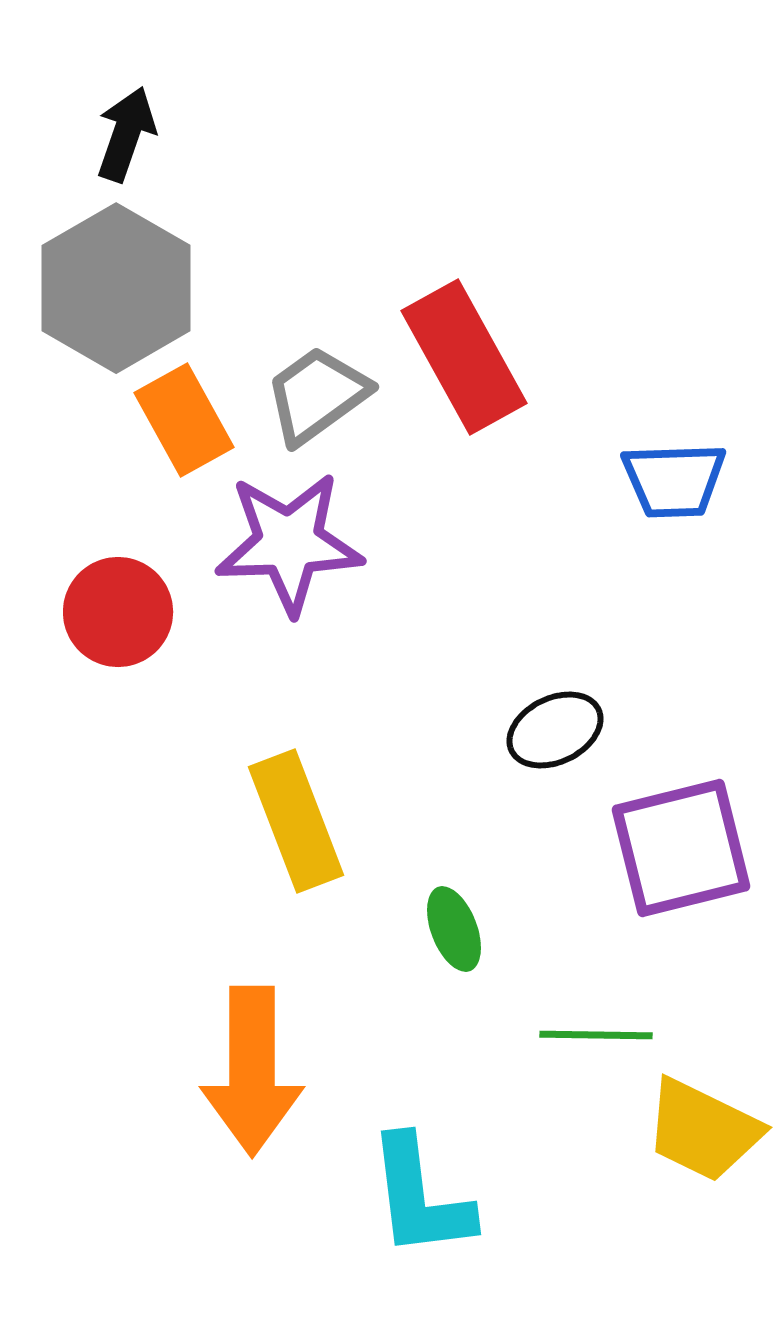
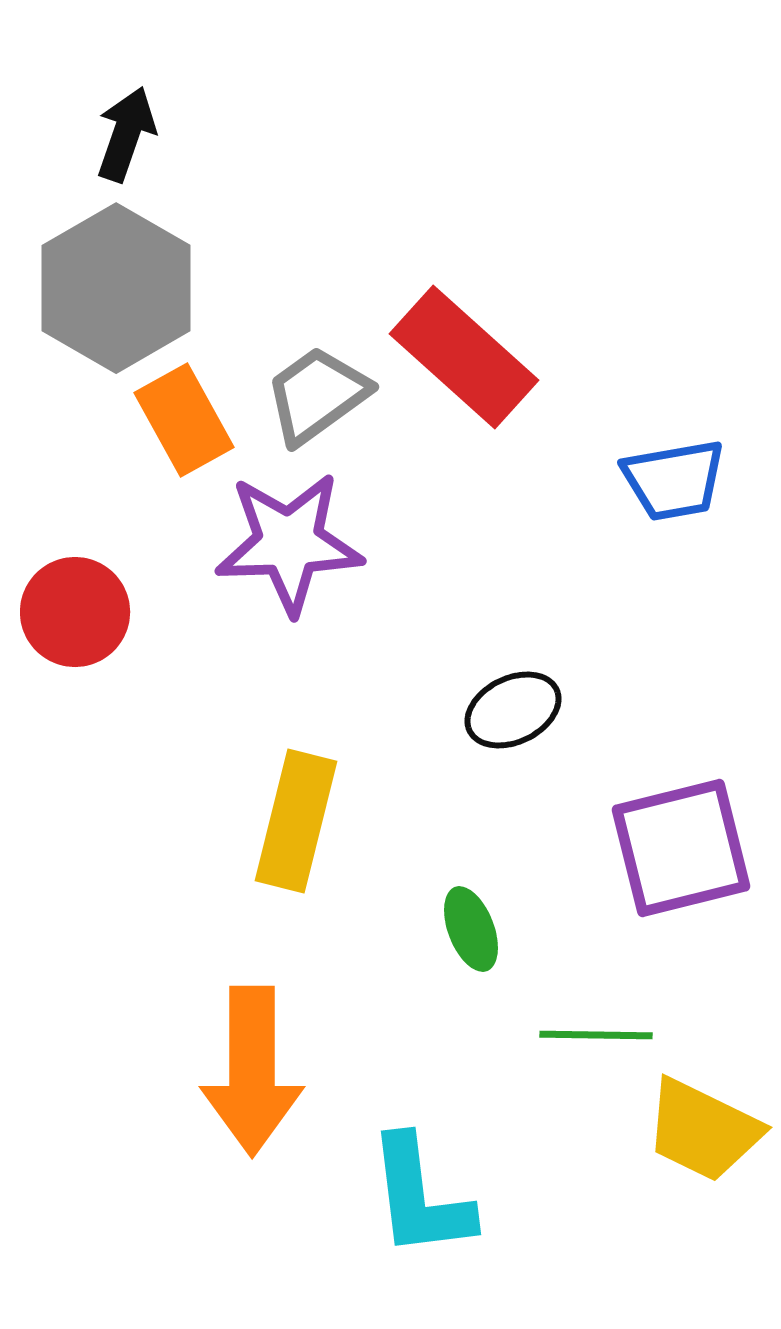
red rectangle: rotated 19 degrees counterclockwise
blue trapezoid: rotated 8 degrees counterclockwise
red circle: moved 43 px left
black ellipse: moved 42 px left, 20 px up
yellow rectangle: rotated 35 degrees clockwise
green ellipse: moved 17 px right
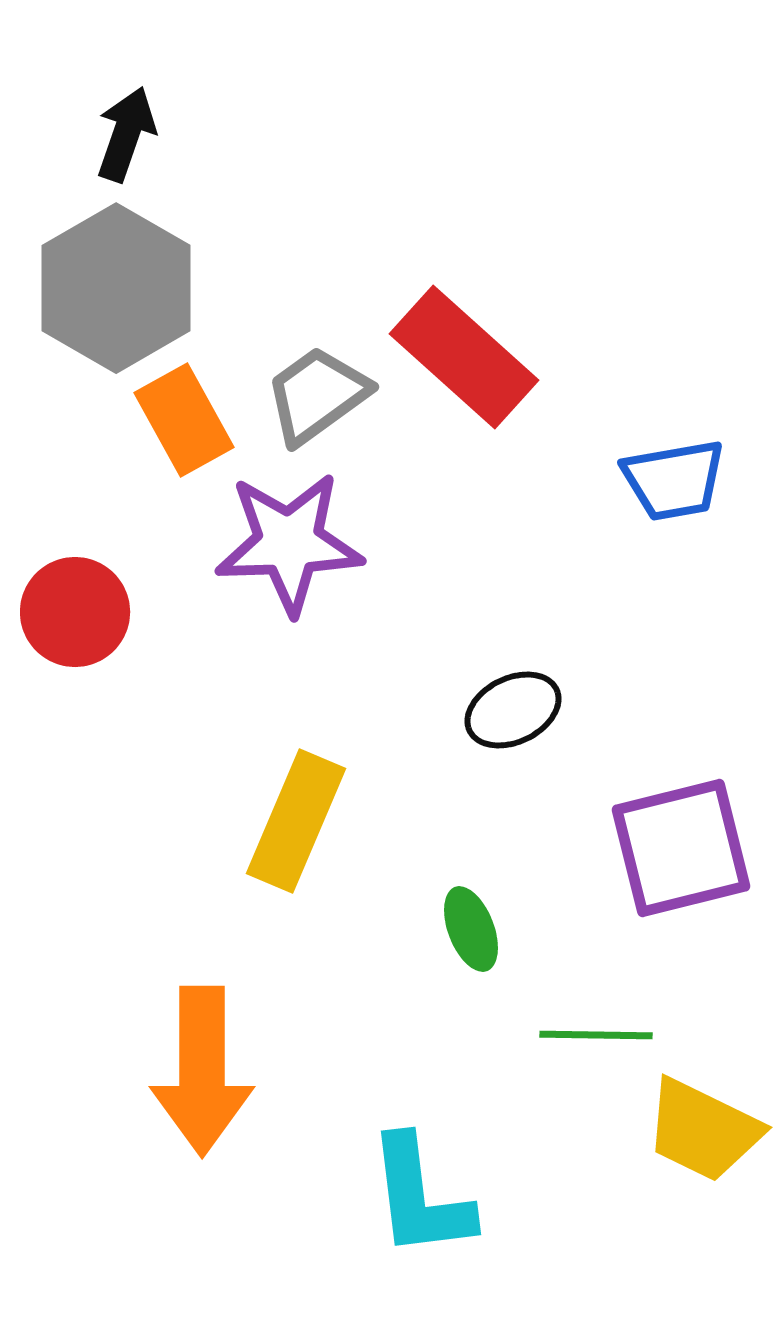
yellow rectangle: rotated 9 degrees clockwise
orange arrow: moved 50 px left
